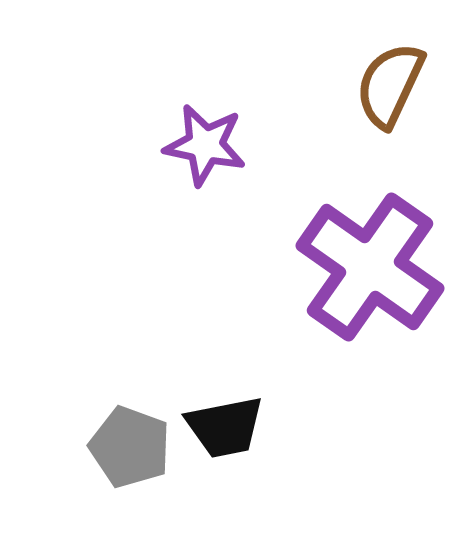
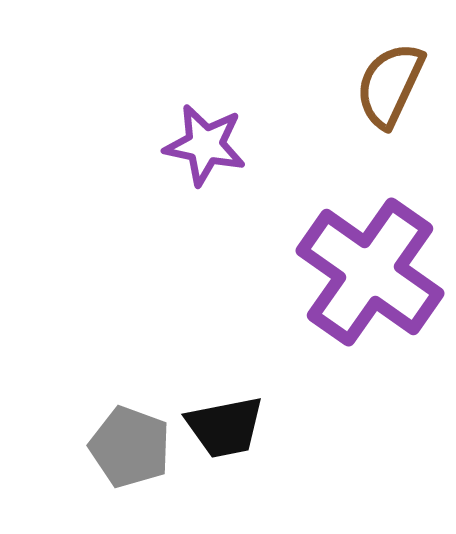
purple cross: moved 5 px down
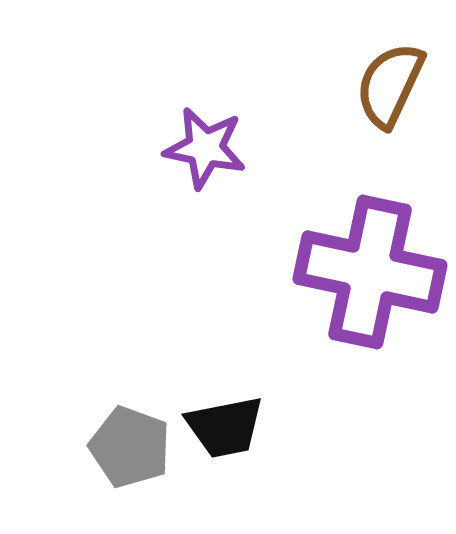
purple star: moved 3 px down
purple cross: rotated 23 degrees counterclockwise
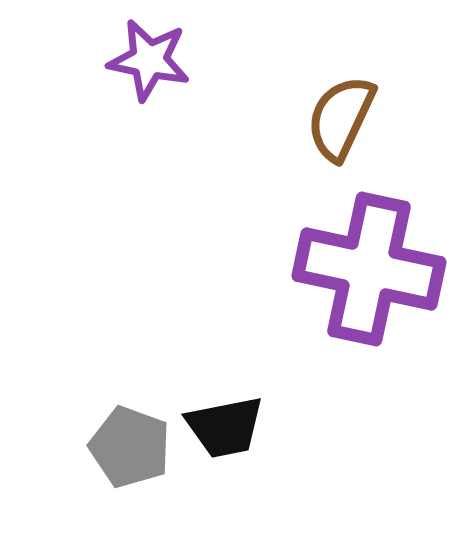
brown semicircle: moved 49 px left, 33 px down
purple star: moved 56 px left, 88 px up
purple cross: moved 1 px left, 3 px up
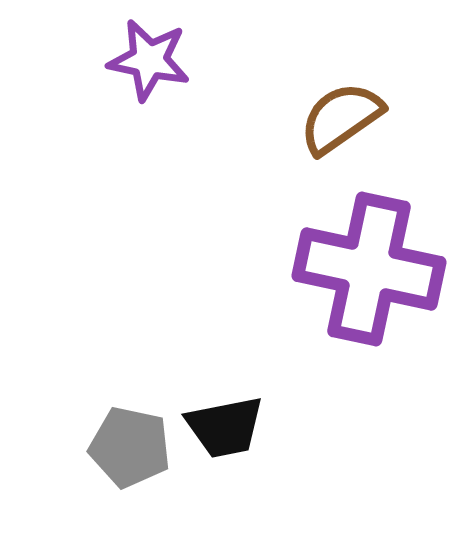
brown semicircle: rotated 30 degrees clockwise
gray pentagon: rotated 8 degrees counterclockwise
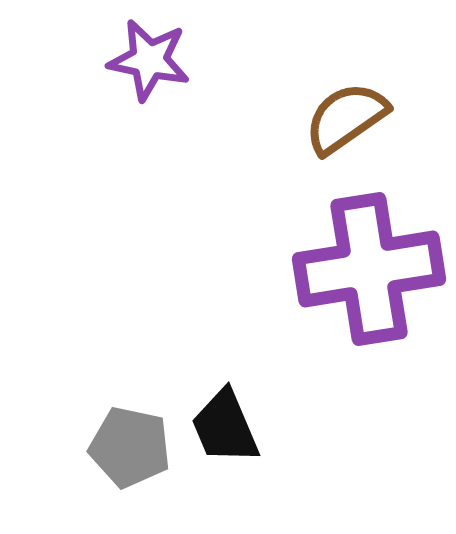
brown semicircle: moved 5 px right
purple cross: rotated 21 degrees counterclockwise
black trapezoid: rotated 78 degrees clockwise
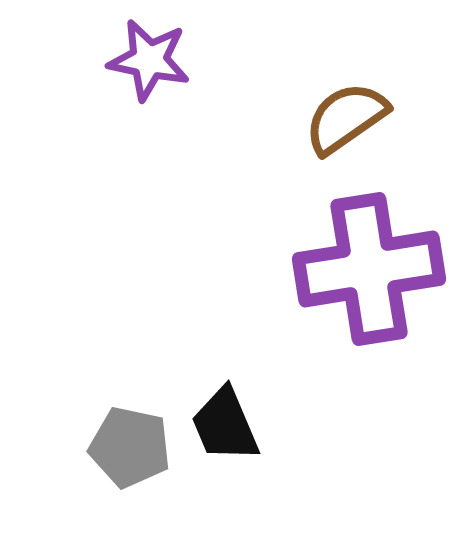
black trapezoid: moved 2 px up
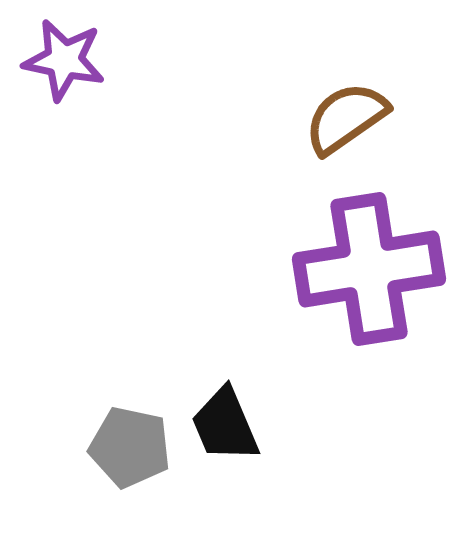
purple star: moved 85 px left
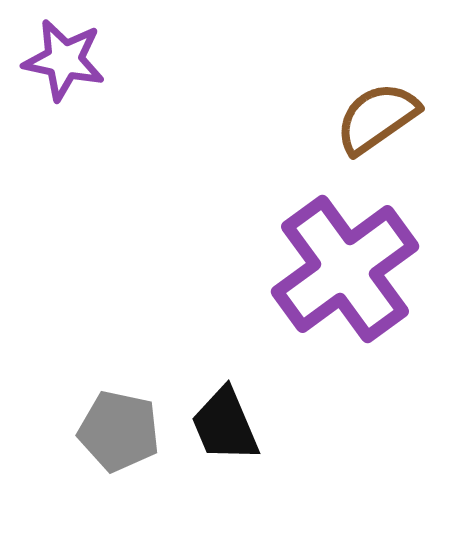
brown semicircle: moved 31 px right
purple cross: moved 24 px left; rotated 27 degrees counterclockwise
gray pentagon: moved 11 px left, 16 px up
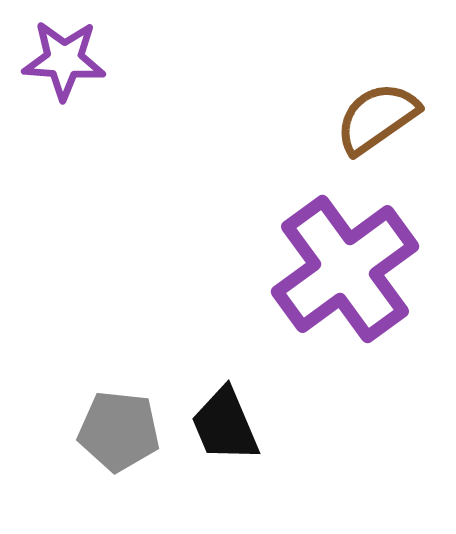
purple star: rotated 8 degrees counterclockwise
gray pentagon: rotated 6 degrees counterclockwise
